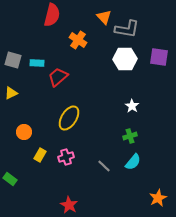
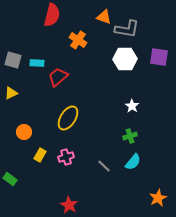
orange triangle: rotated 28 degrees counterclockwise
yellow ellipse: moved 1 px left
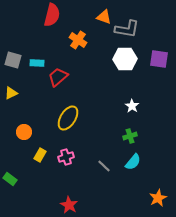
purple square: moved 2 px down
